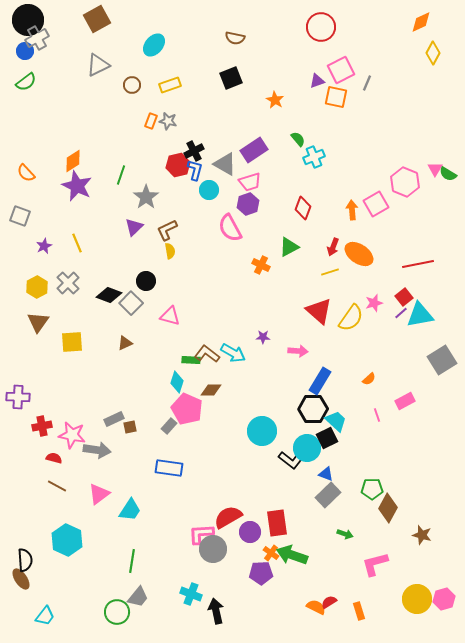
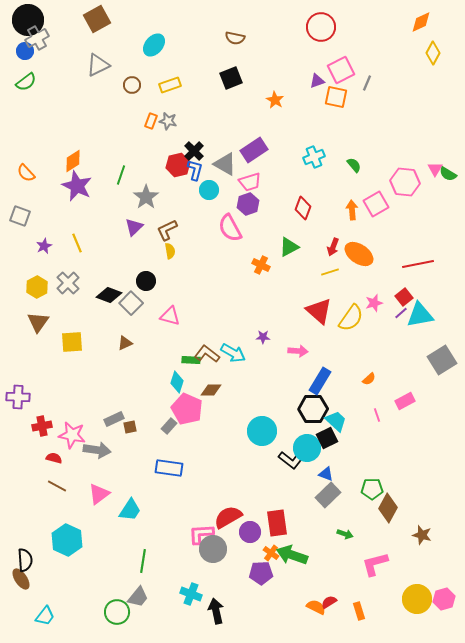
green semicircle at (298, 139): moved 56 px right, 26 px down
black cross at (194, 151): rotated 18 degrees counterclockwise
pink hexagon at (405, 182): rotated 16 degrees counterclockwise
green line at (132, 561): moved 11 px right
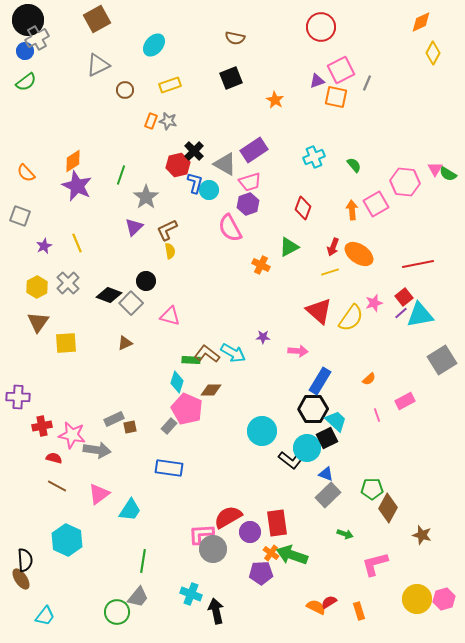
brown circle at (132, 85): moved 7 px left, 5 px down
blue L-shape at (195, 170): moved 13 px down
yellow square at (72, 342): moved 6 px left, 1 px down
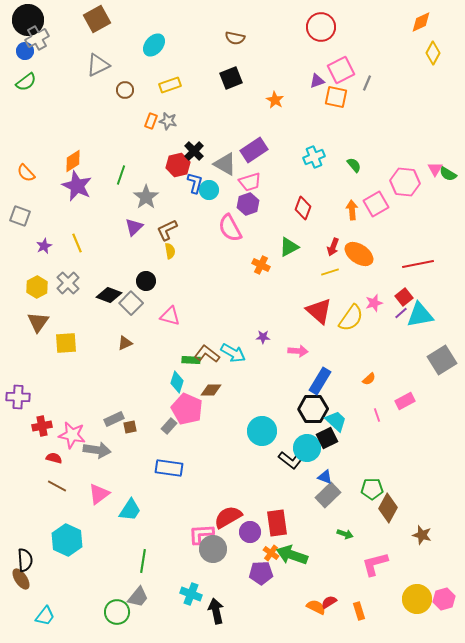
blue triangle at (326, 474): moved 1 px left, 3 px down
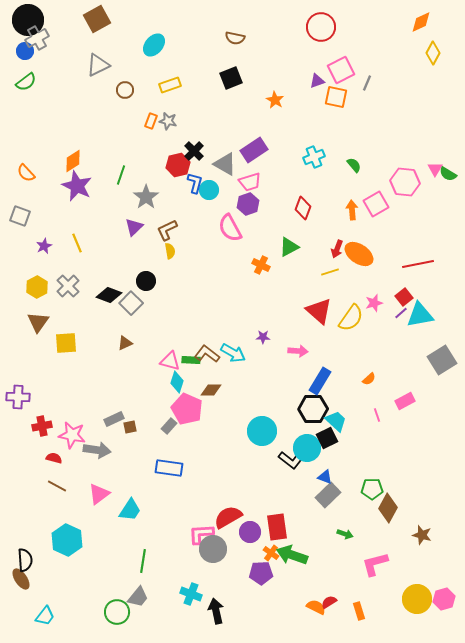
red arrow at (333, 247): moved 4 px right, 2 px down
gray cross at (68, 283): moved 3 px down
pink triangle at (170, 316): moved 45 px down
red rectangle at (277, 523): moved 4 px down
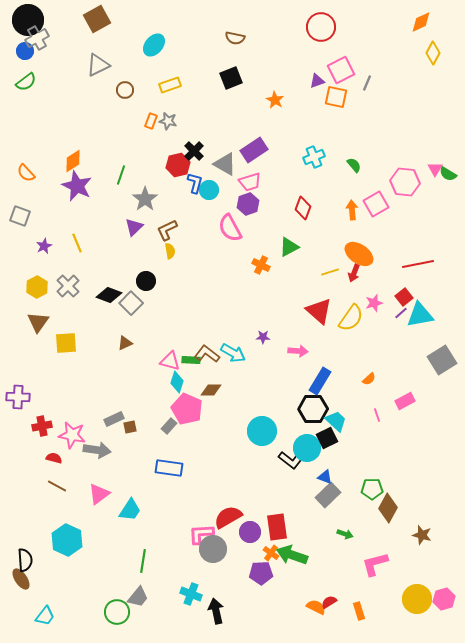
gray star at (146, 197): moved 1 px left, 2 px down
red arrow at (337, 249): moved 17 px right, 24 px down
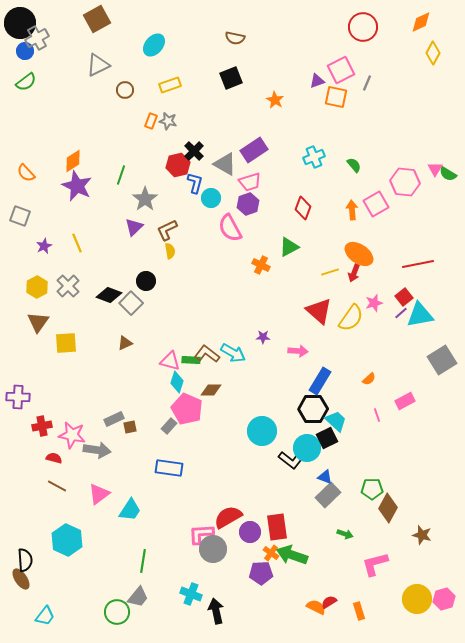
black circle at (28, 20): moved 8 px left, 3 px down
red circle at (321, 27): moved 42 px right
cyan circle at (209, 190): moved 2 px right, 8 px down
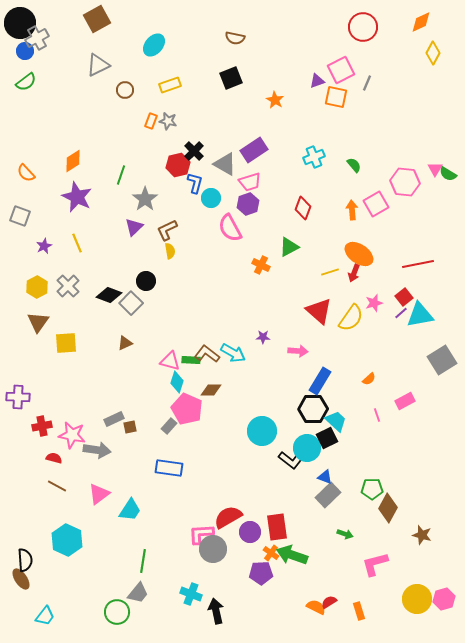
purple star at (77, 186): moved 11 px down
gray trapezoid at (138, 597): moved 4 px up
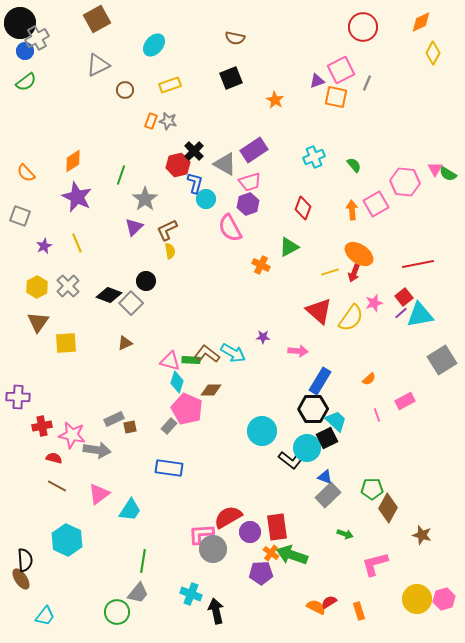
cyan circle at (211, 198): moved 5 px left, 1 px down
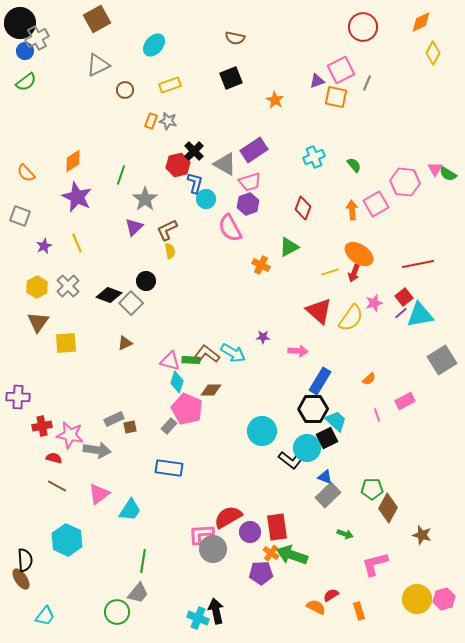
pink star at (72, 435): moved 2 px left
cyan cross at (191, 594): moved 7 px right, 24 px down
red semicircle at (329, 602): moved 2 px right, 7 px up
